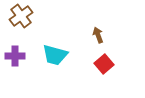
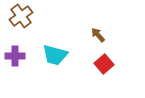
brown arrow: rotated 21 degrees counterclockwise
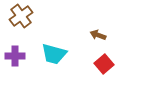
brown arrow: rotated 28 degrees counterclockwise
cyan trapezoid: moved 1 px left, 1 px up
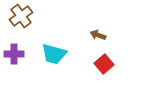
purple cross: moved 1 px left, 2 px up
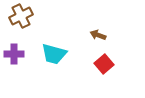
brown cross: rotated 10 degrees clockwise
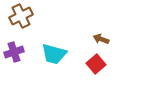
brown arrow: moved 3 px right, 4 px down
purple cross: moved 2 px up; rotated 18 degrees counterclockwise
red square: moved 8 px left
